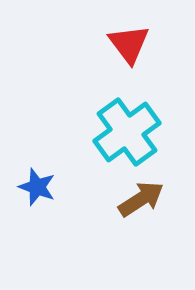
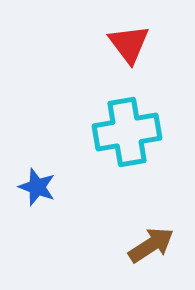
cyan cross: rotated 26 degrees clockwise
brown arrow: moved 10 px right, 46 px down
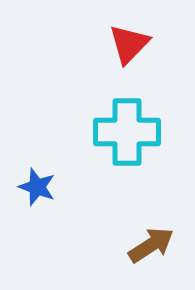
red triangle: rotated 21 degrees clockwise
cyan cross: rotated 10 degrees clockwise
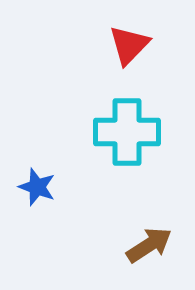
red triangle: moved 1 px down
brown arrow: moved 2 px left
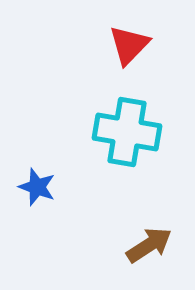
cyan cross: rotated 10 degrees clockwise
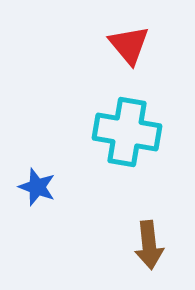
red triangle: rotated 24 degrees counterclockwise
brown arrow: rotated 117 degrees clockwise
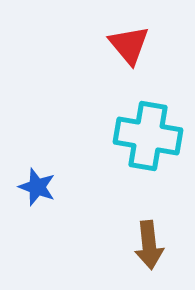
cyan cross: moved 21 px right, 4 px down
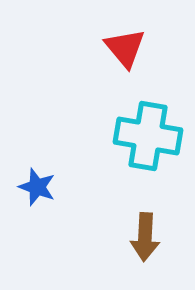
red triangle: moved 4 px left, 3 px down
brown arrow: moved 4 px left, 8 px up; rotated 9 degrees clockwise
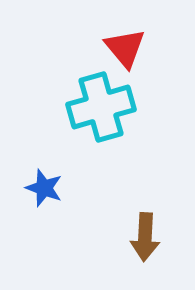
cyan cross: moved 47 px left, 29 px up; rotated 26 degrees counterclockwise
blue star: moved 7 px right, 1 px down
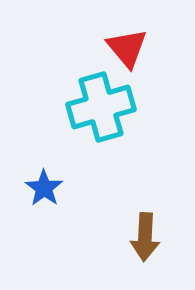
red triangle: moved 2 px right
blue star: rotated 15 degrees clockwise
